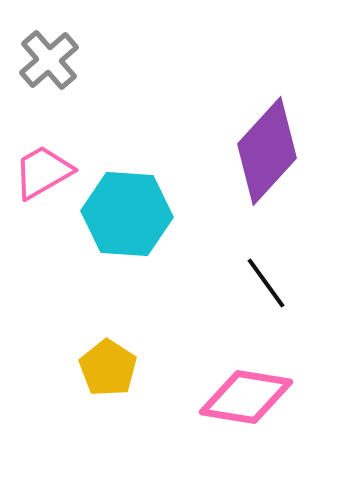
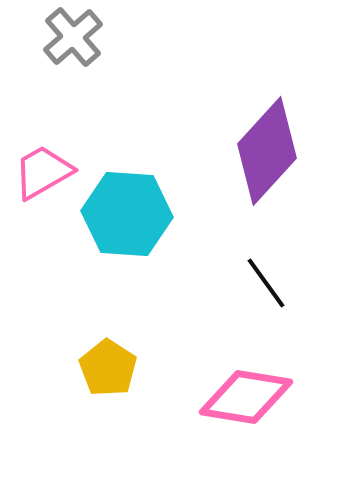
gray cross: moved 24 px right, 23 px up
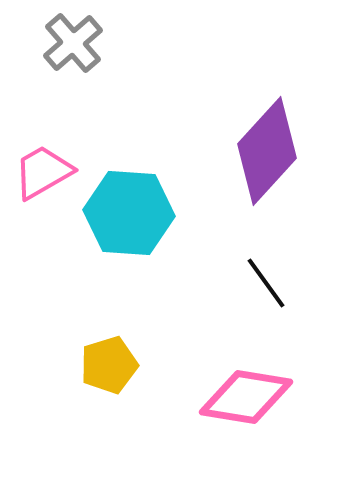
gray cross: moved 6 px down
cyan hexagon: moved 2 px right, 1 px up
yellow pentagon: moved 1 px right, 3 px up; rotated 22 degrees clockwise
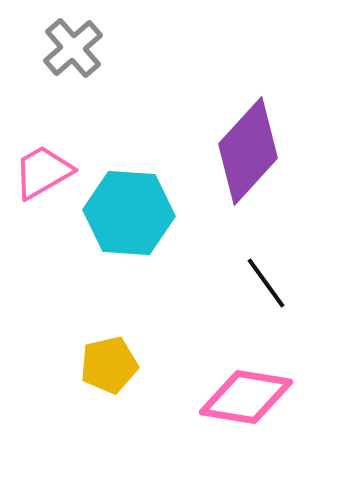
gray cross: moved 5 px down
purple diamond: moved 19 px left
yellow pentagon: rotated 4 degrees clockwise
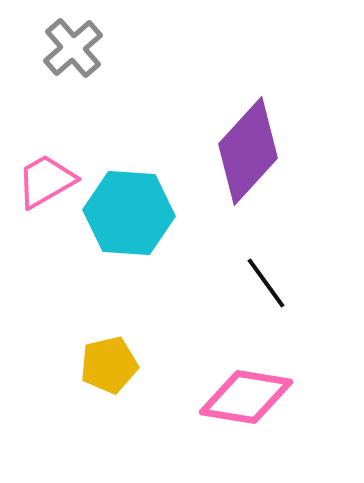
pink trapezoid: moved 3 px right, 9 px down
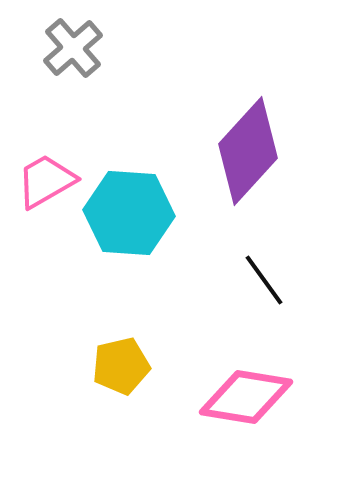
black line: moved 2 px left, 3 px up
yellow pentagon: moved 12 px right, 1 px down
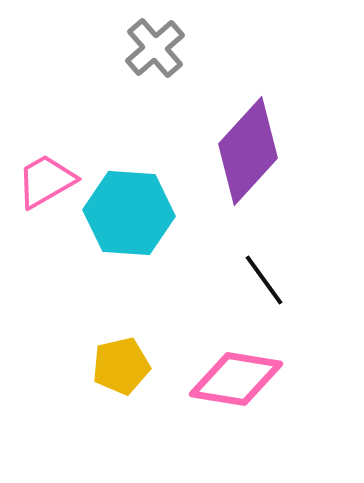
gray cross: moved 82 px right
pink diamond: moved 10 px left, 18 px up
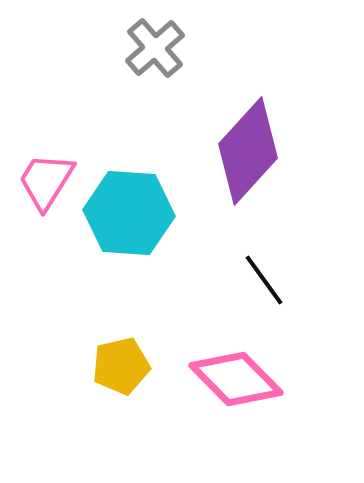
pink trapezoid: rotated 28 degrees counterclockwise
pink diamond: rotated 36 degrees clockwise
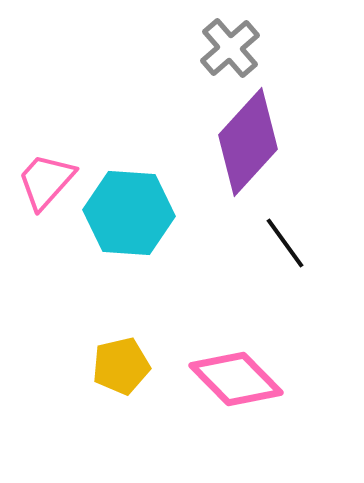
gray cross: moved 75 px right
purple diamond: moved 9 px up
pink trapezoid: rotated 10 degrees clockwise
black line: moved 21 px right, 37 px up
